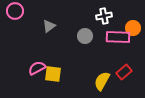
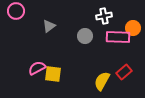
pink circle: moved 1 px right
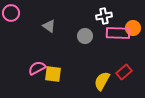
pink circle: moved 5 px left, 2 px down
gray triangle: rotated 48 degrees counterclockwise
pink rectangle: moved 4 px up
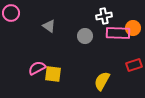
red rectangle: moved 10 px right, 7 px up; rotated 21 degrees clockwise
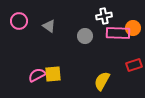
pink circle: moved 8 px right, 8 px down
pink semicircle: moved 7 px down
yellow square: rotated 12 degrees counterclockwise
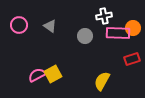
pink circle: moved 4 px down
gray triangle: moved 1 px right
red rectangle: moved 2 px left, 6 px up
yellow square: rotated 24 degrees counterclockwise
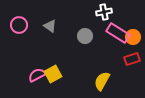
white cross: moved 4 px up
orange circle: moved 9 px down
pink rectangle: rotated 30 degrees clockwise
